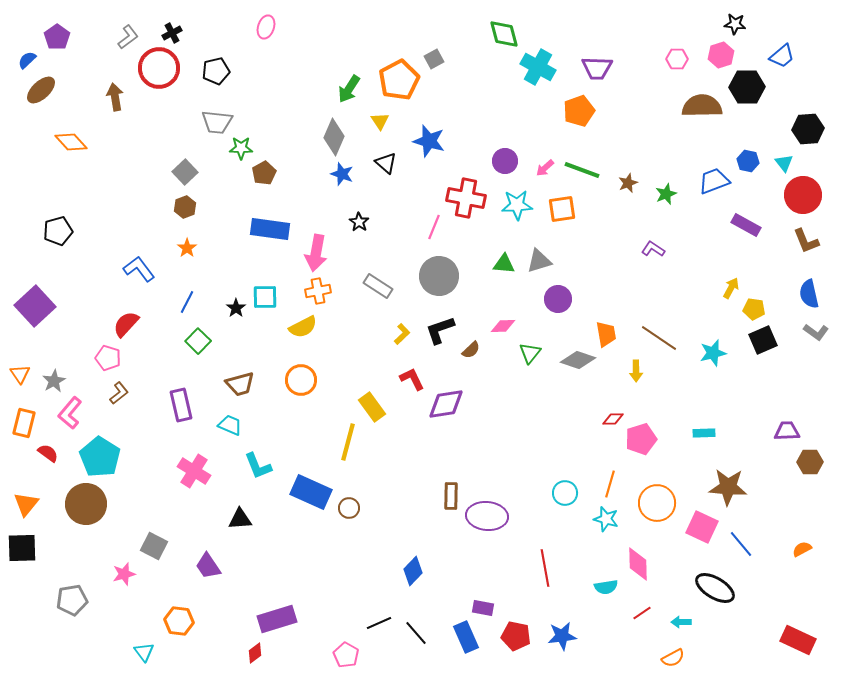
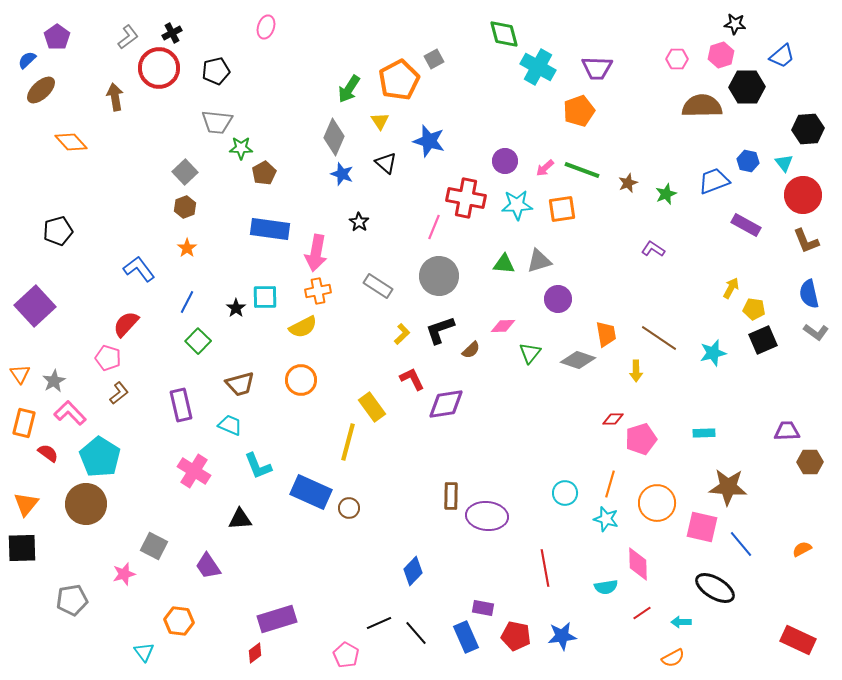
pink L-shape at (70, 413): rotated 96 degrees clockwise
pink square at (702, 527): rotated 12 degrees counterclockwise
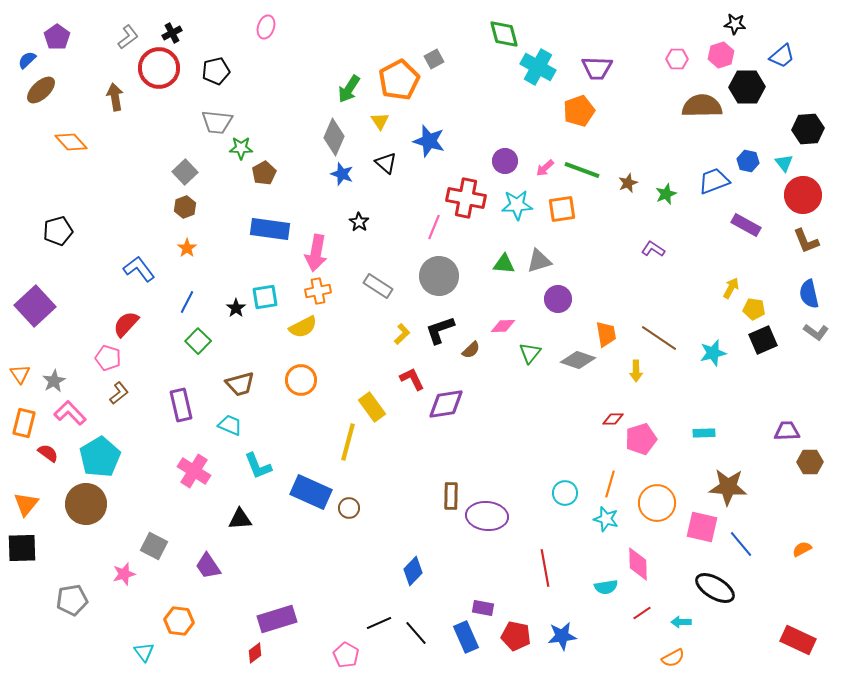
cyan square at (265, 297): rotated 8 degrees counterclockwise
cyan pentagon at (100, 457): rotated 9 degrees clockwise
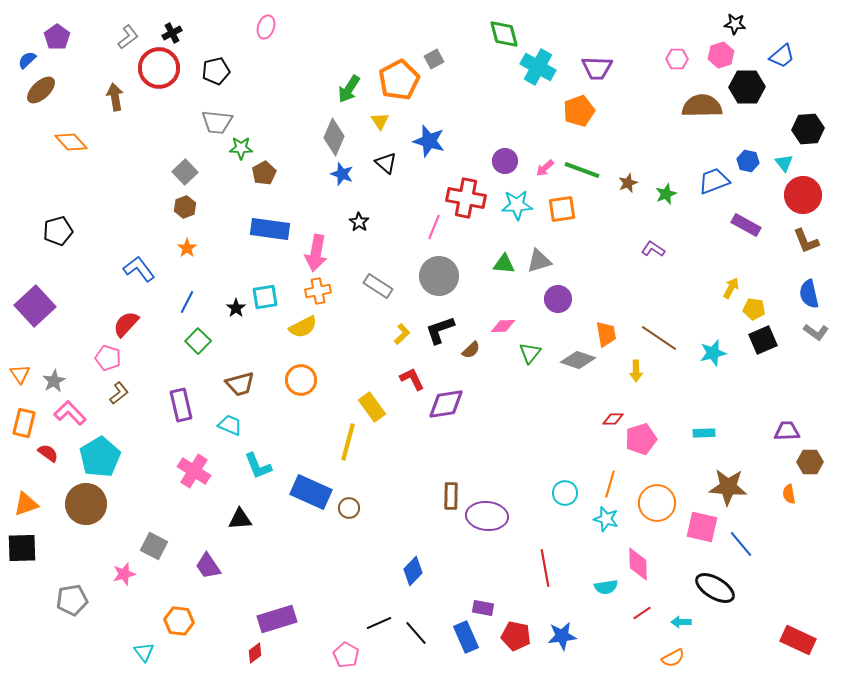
orange triangle at (26, 504): rotated 32 degrees clockwise
orange semicircle at (802, 549): moved 13 px left, 55 px up; rotated 72 degrees counterclockwise
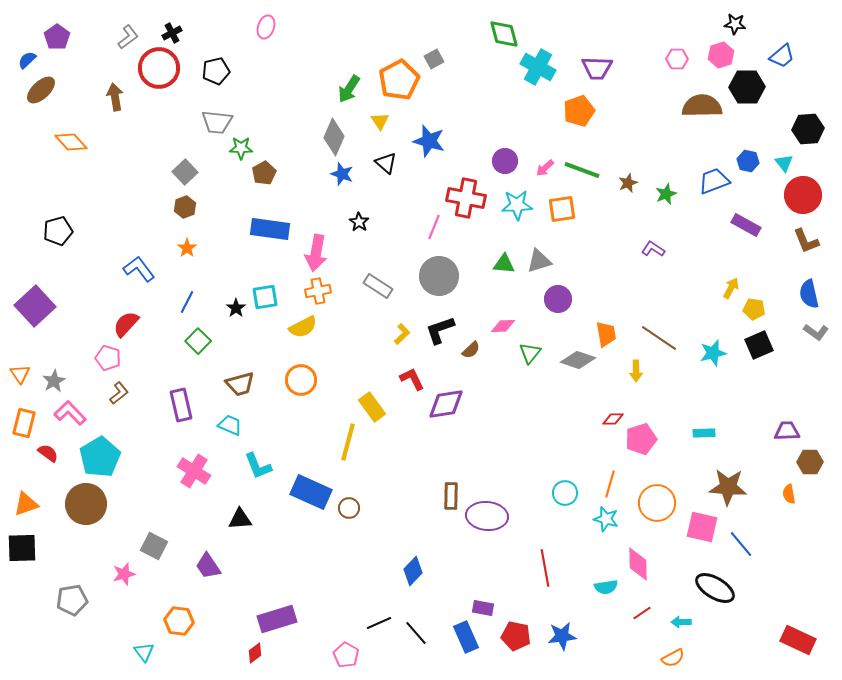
black square at (763, 340): moved 4 px left, 5 px down
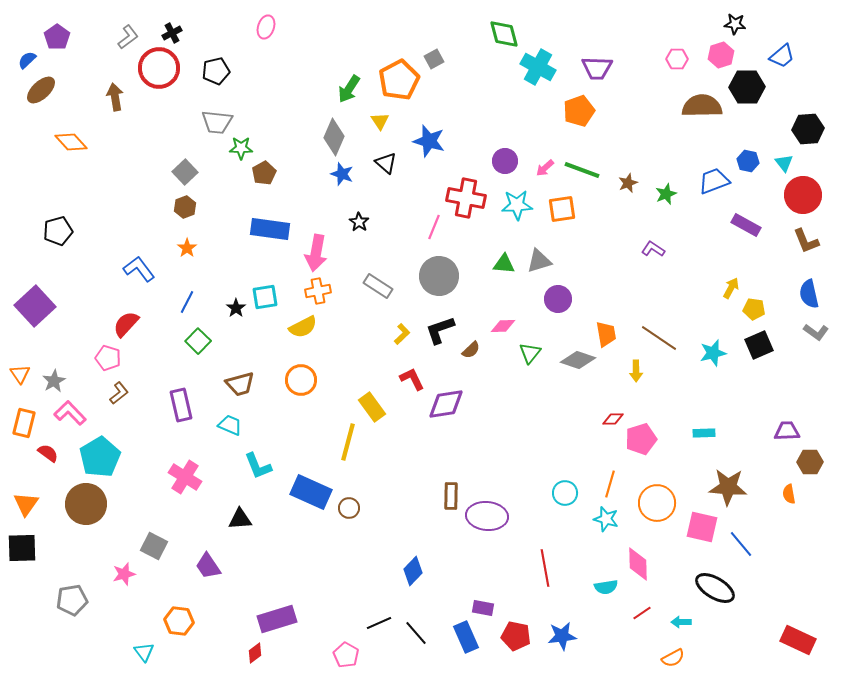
pink cross at (194, 471): moved 9 px left, 6 px down
orange triangle at (26, 504): rotated 36 degrees counterclockwise
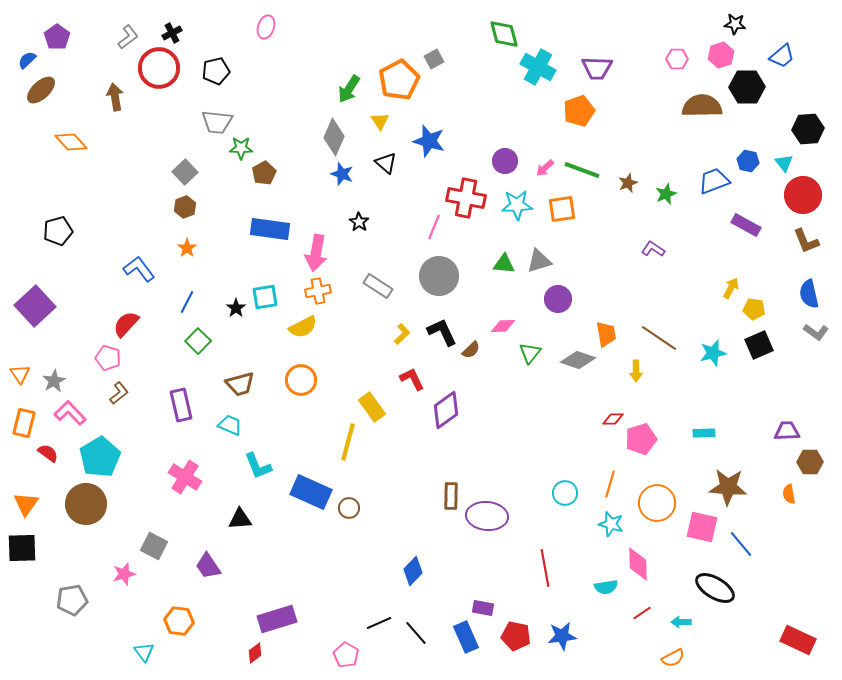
black L-shape at (440, 330): moved 2 px right, 2 px down; rotated 84 degrees clockwise
purple diamond at (446, 404): moved 6 px down; rotated 27 degrees counterclockwise
cyan star at (606, 519): moved 5 px right, 5 px down
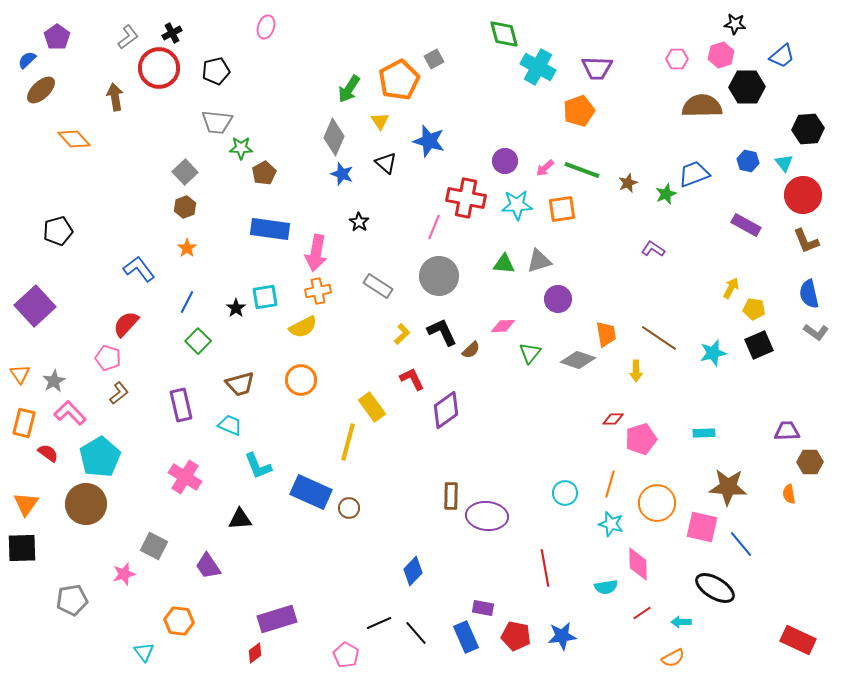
orange diamond at (71, 142): moved 3 px right, 3 px up
blue trapezoid at (714, 181): moved 20 px left, 7 px up
